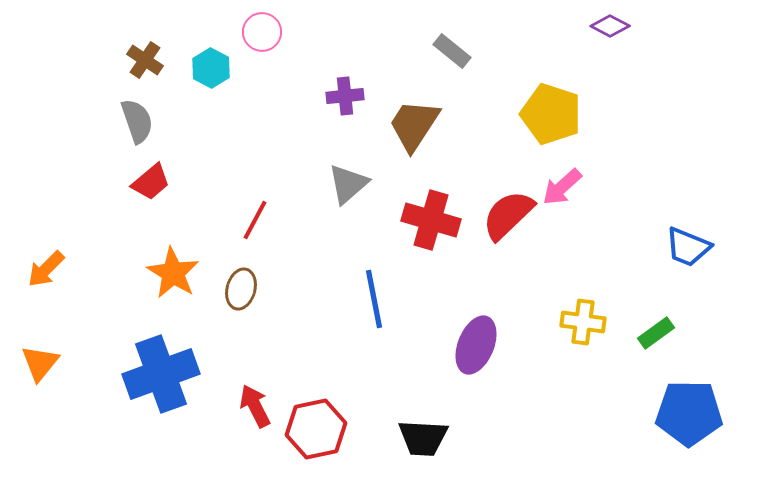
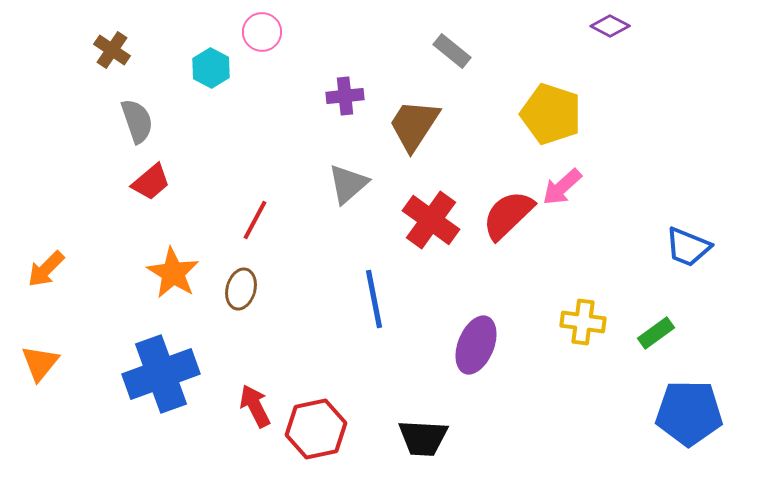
brown cross: moved 33 px left, 10 px up
red cross: rotated 20 degrees clockwise
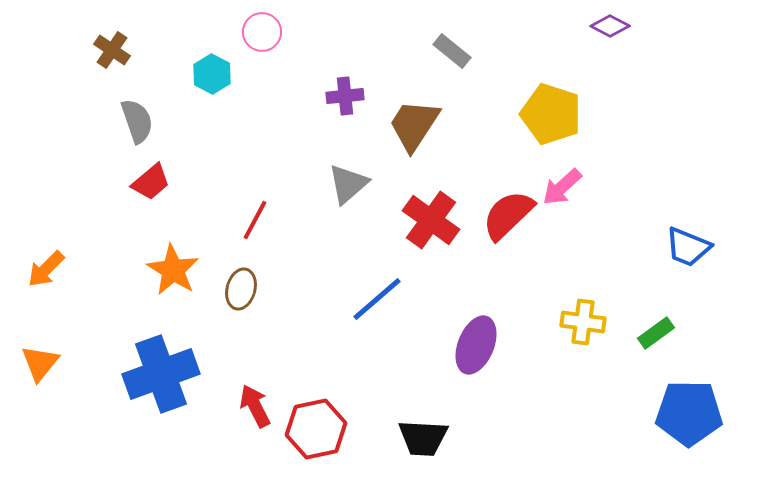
cyan hexagon: moved 1 px right, 6 px down
orange star: moved 3 px up
blue line: moved 3 px right; rotated 60 degrees clockwise
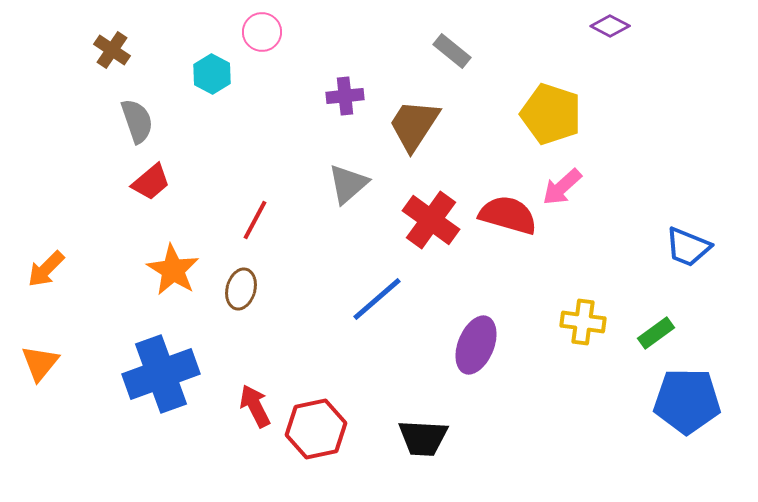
red semicircle: rotated 60 degrees clockwise
blue pentagon: moved 2 px left, 12 px up
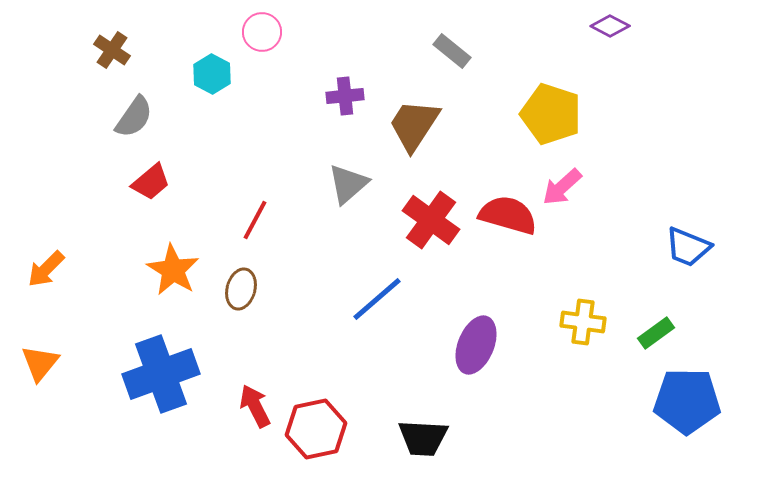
gray semicircle: moved 3 px left, 4 px up; rotated 54 degrees clockwise
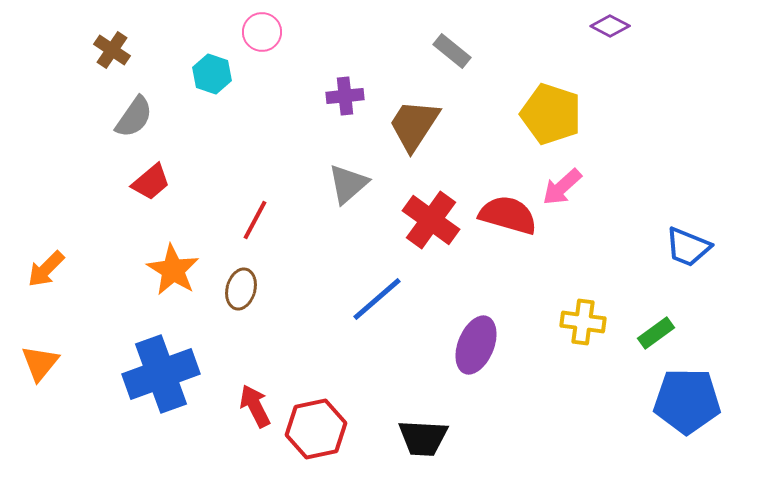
cyan hexagon: rotated 9 degrees counterclockwise
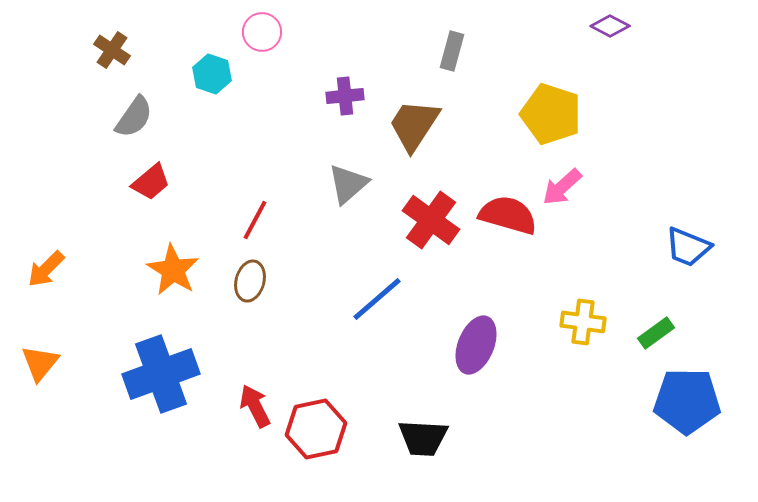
gray rectangle: rotated 66 degrees clockwise
brown ellipse: moved 9 px right, 8 px up
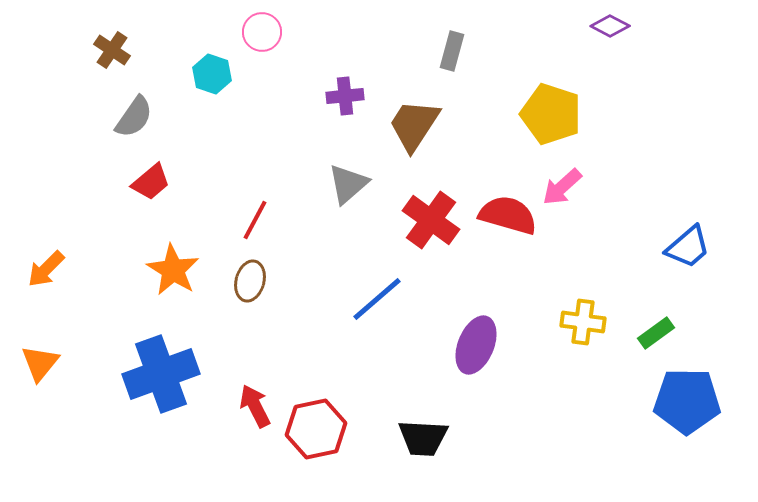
blue trapezoid: rotated 63 degrees counterclockwise
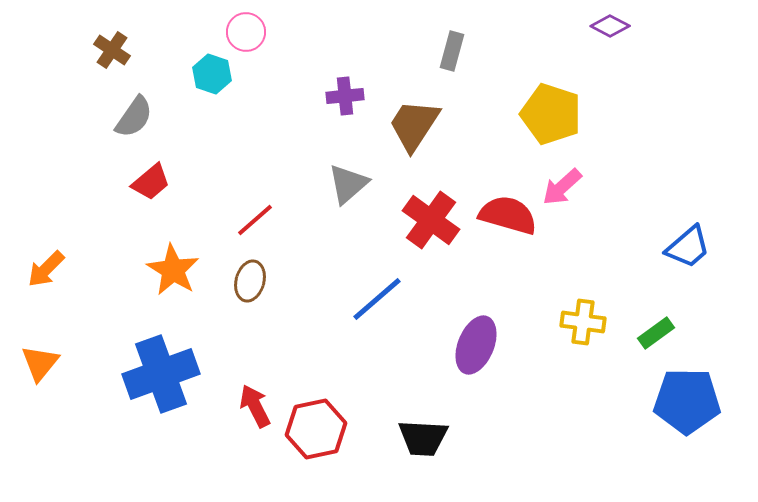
pink circle: moved 16 px left
red line: rotated 21 degrees clockwise
